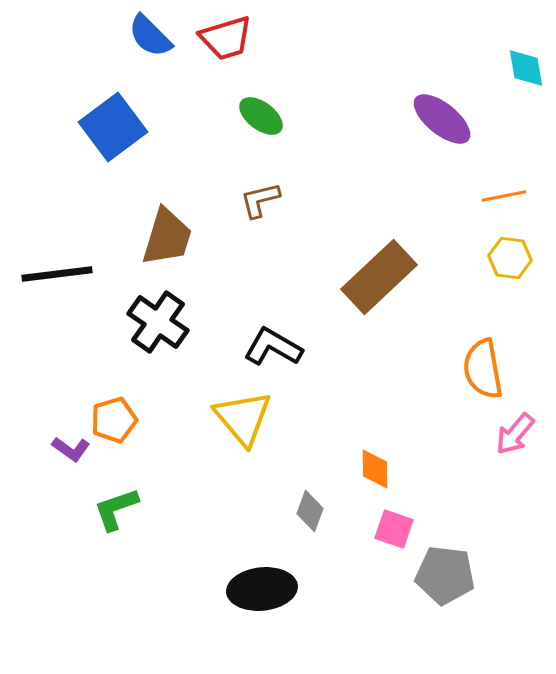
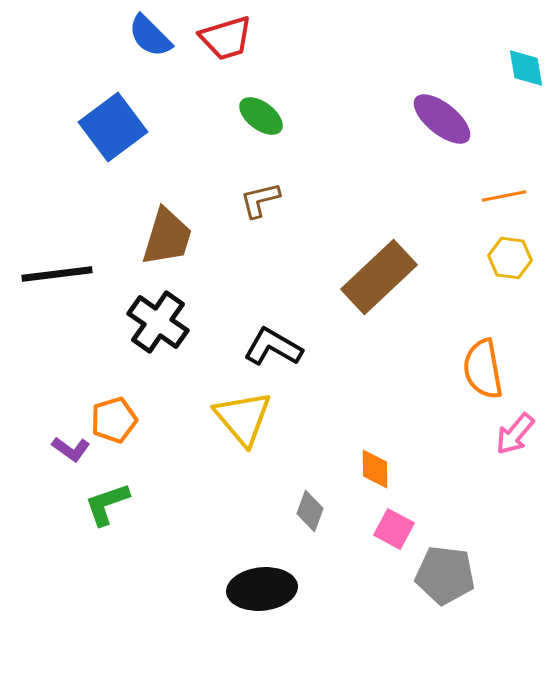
green L-shape: moved 9 px left, 5 px up
pink square: rotated 9 degrees clockwise
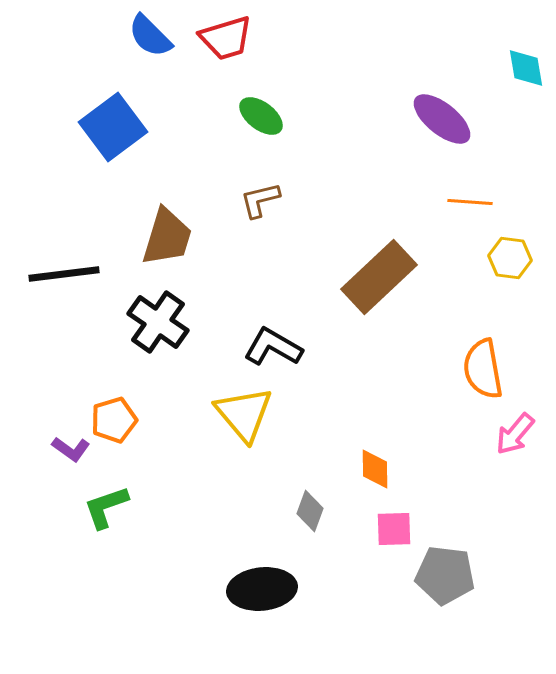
orange line: moved 34 px left, 6 px down; rotated 15 degrees clockwise
black line: moved 7 px right
yellow triangle: moved 1 px right, 4 px up
green L-shape: moved 1 px left, 3 px down
pink square: rotated 30 degrees counterclockwise
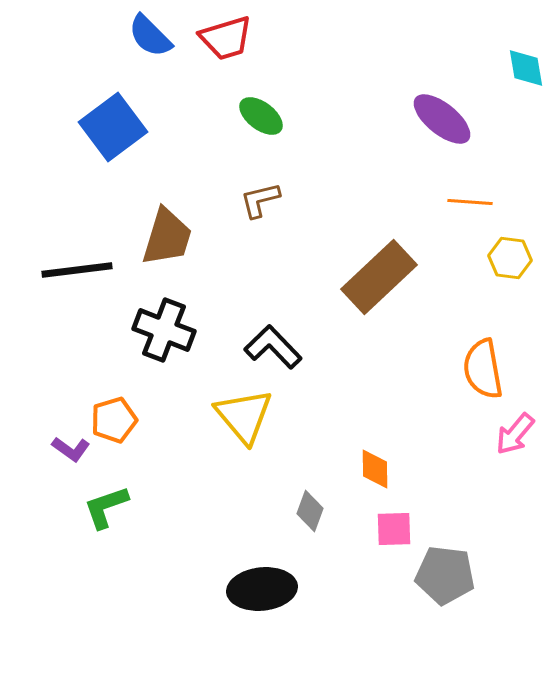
black line: moved 13 px right, 4 px up
black cross: moved 6 px right, 8 px down; rotated 14 degrees counterclockwise
black L-shape: rotated 16 degrees clockwise
yellow triangle: moved 2 px down
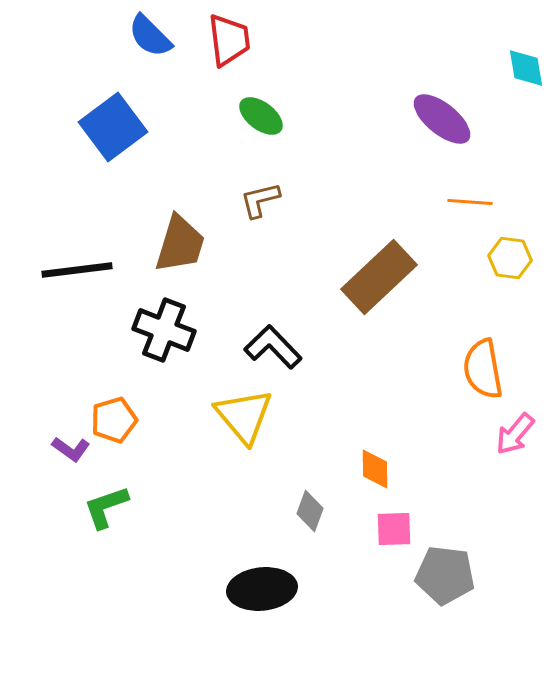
red trapezoid: moved 3 px right, 2 px down; rotated 80 degrees counterclockwise
brown trapezoid: moved 13 px right, 7 px down
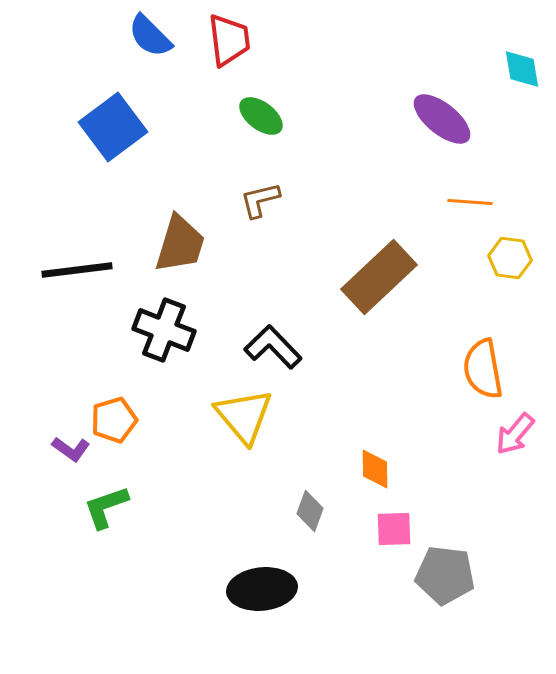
cyan diamond: moved 4 px left, 1 px down
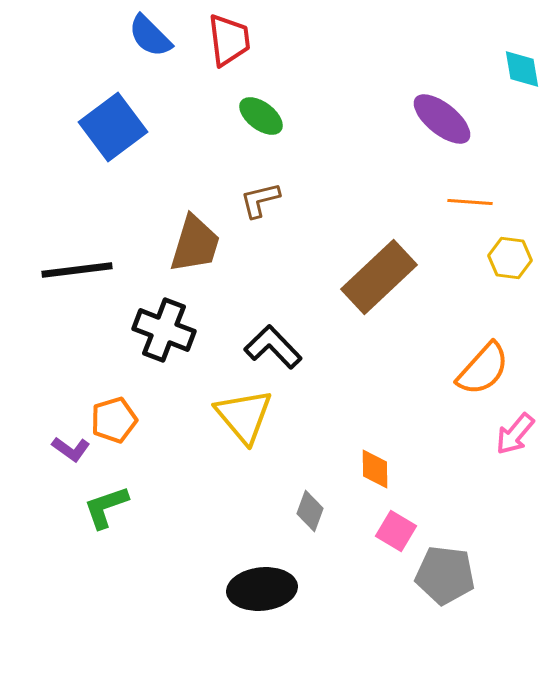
brown trapezoid: moved 15 px right
orange semicircle: rotated 128 degrees counterclockwise
pink square: moved 2 px right, 2 px down; rotated 33 degrees clockwise
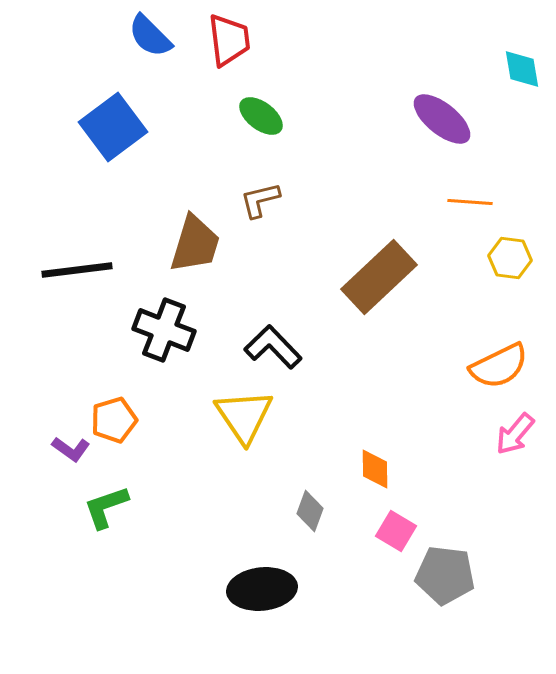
orange semicircle: moved 16 px right, 3 px up; rotated 22 degrees clockwise
yellow triangle: rotated 6 degrees clockwise
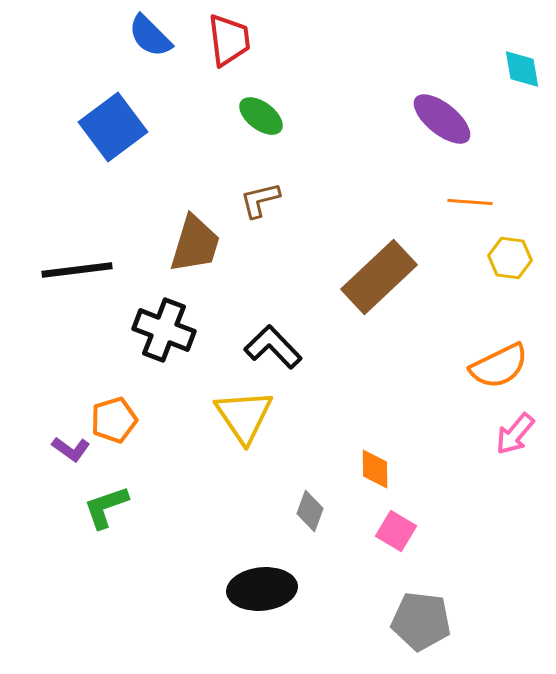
gray pentagon: moved 24 px left, 46 px down
